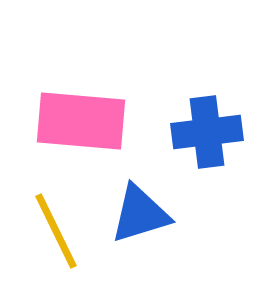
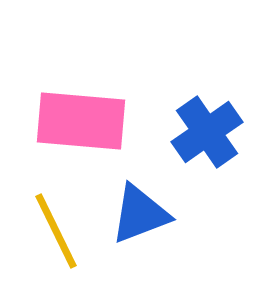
blue cross: rotated 28 degrees counterclockwise
blue triangle: rotated 4 degrees counterclockwise
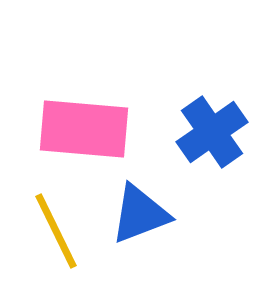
pink rectangle: moved 3 px right, 8 px down
blue cross: moved 5 px right
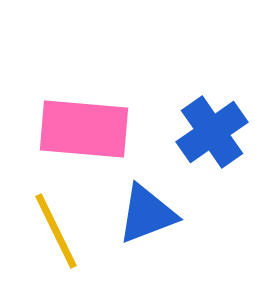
blue triangle: moved 7 px right
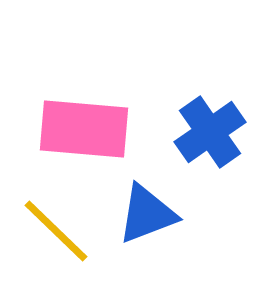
blue cross: moved 2 px left
yellow line: rotated 20 degrees counterclockwise
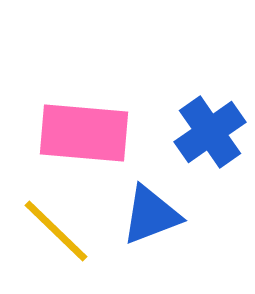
pink rectangle: moved 4 px down
blue triangle: moved 4 px right, 1 px down
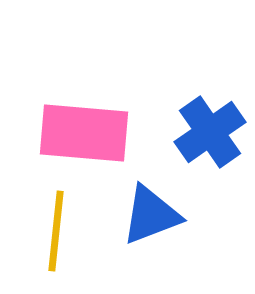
yellow line: rotated 52 degrees clockwise
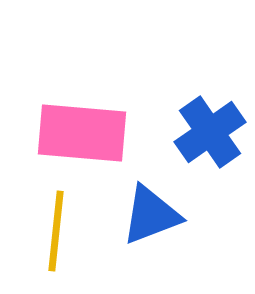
pink rectangle: moved 2 px left
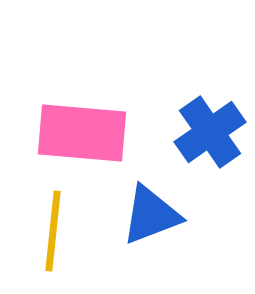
yellow line: moved 3 px left
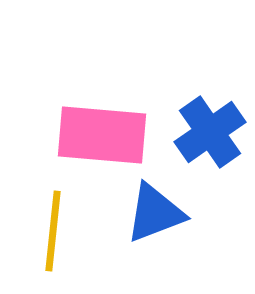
pink rectangle: moved 20 px right, 2 px down
blue triangle: moved 4 px right, 2 px up
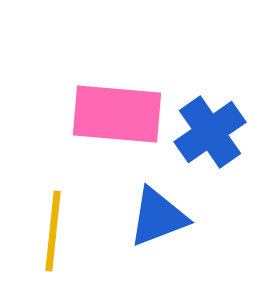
pink rectangle: moved 15 px right, 21 px up
blue triangle: moved 3 px right, 4 px down
